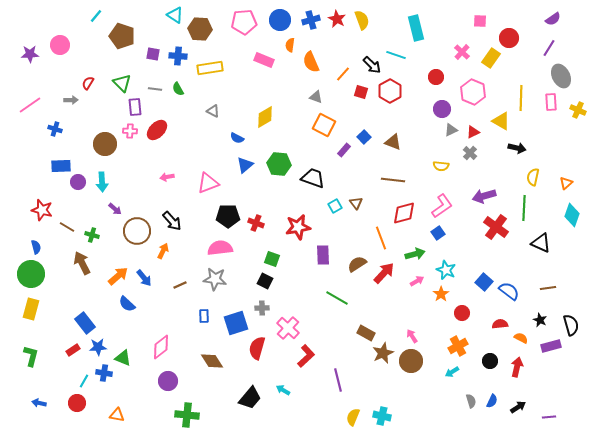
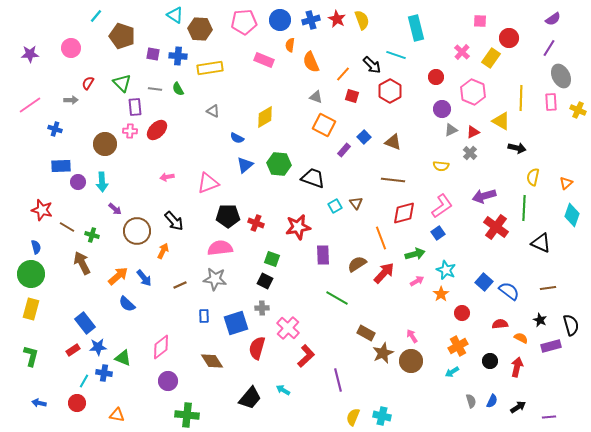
pink circle at (60, 45): moved 11 px right, 3 px down
red square at (361, 92): moved 9 px left, 4 px down
black arrow at (172, 221): moved 2 px right
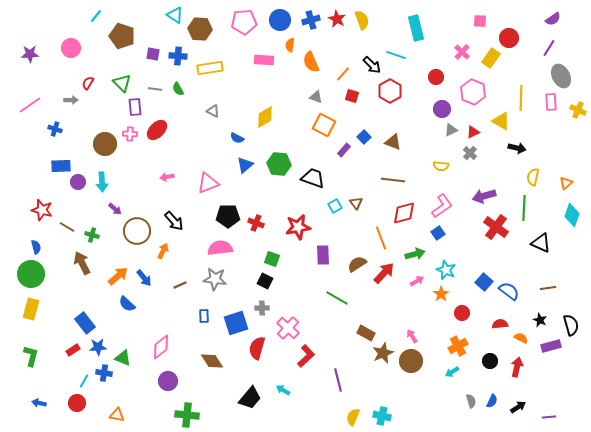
pink rectangle at (264, 60): rotated 18 degrees counterclockwise
pink cross at (130, 131): moved 3 px down
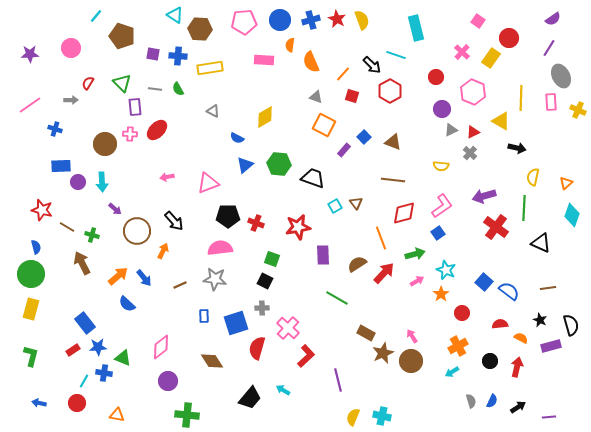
pink square at (480, 21): moved 2 px left; rotated 32 degrees clockwise
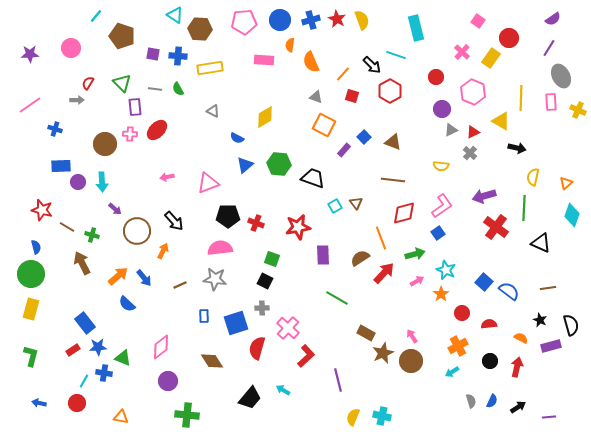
gray arrow at (71, 100): moved 6 px right
brown semicircle at (357, 264): moved 3 px right, 6 px up
red semicircle at (500, 324): moved 11 px left
orange triangle at (117, 415): moved 4 px right, 2 px down
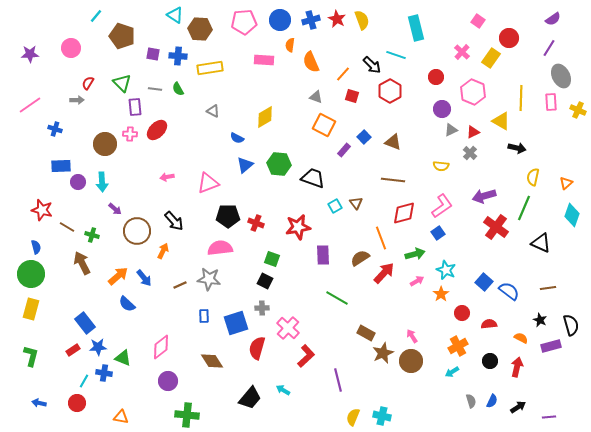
green line at (524, 208): rotated 20 degrees clockwise
gray star at (215, 279): moved 6 px left
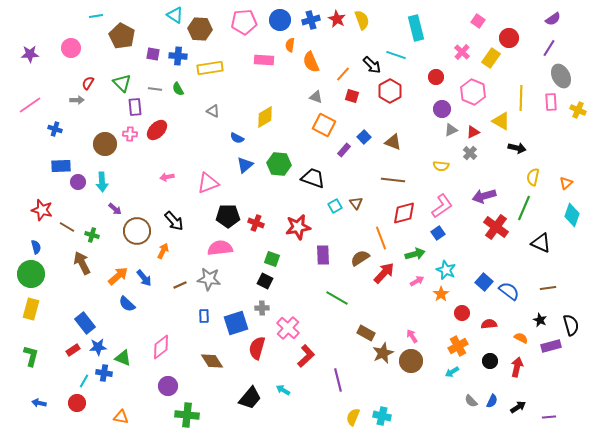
cyan line at (96, 16): rotated 40 degrees clockwise
brown pentagon at (122, 36): rotated 10 degrees clockwise
purple circle at (168, 381): moved 5 px down
gray semicircle at (471, 401): rotated 152 degrees clockwise
